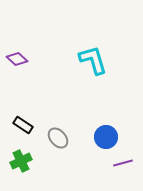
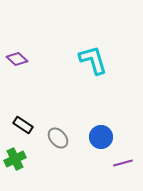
blue circle: moved 5 px left
green cross: moved 6 px left, 2 px up
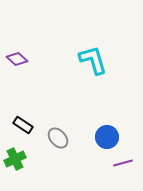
blue circle: moved 6 px right
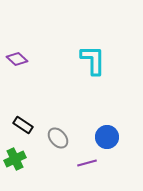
cyan L-shape: rotated 16 degrees clockwise
purple line: moved 36 px left
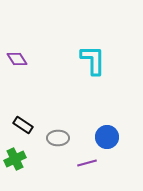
purple diamond: rotated 15 degrees clockwise
gray ellipse: rotated 50 degrees counterclockwise
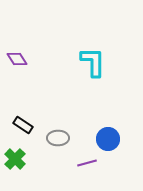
cyan L-shape: moved 2 px down
blue circle: moved 1 px right, 2 px down
green cross: rotated 20 degrees counterclockwise
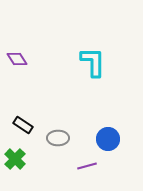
purple line: moved 3 px down
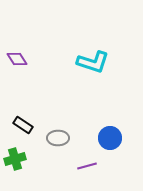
cyan L-shape: rotated 108 degrees clockwise
blue circle: moved 2 px right, 1 px up
green cross: rotated 30 degrees clockwise
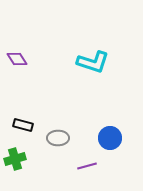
black rectangle: rotated 18 degrees counterclockwise
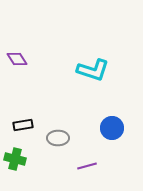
cyan L-shape: moved 8 px down
black rectangle: rotated 24 degrees counterclockwise
blue circle: moved 2 px right, 10 px up
green cross: rotated 30 degrees clockwise
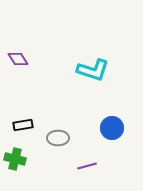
purple diamond: moved 1 px right
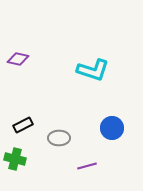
purple diamond: rotated 45 degrees counterclockwise
black rectangle: rotated 18 degrees counterclockwise
gray ellipse: moved 1 px right
